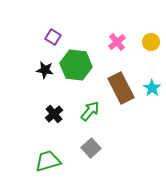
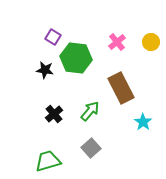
green hexagon: moved 7 px up
cyan star: moved 9 px left, 34 px down
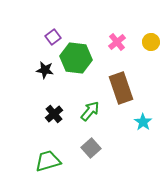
purple square: rotated 21 degrees clockwise
brown rectangle: rotated 8 degrees clockwise
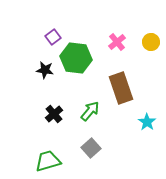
cyan star: moved 4 px right
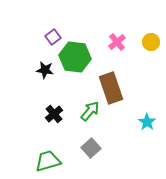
green hexagon: moved 1 px left, 1 px up
brown rectangle: moved 10 px left
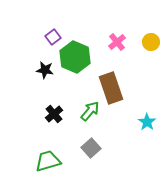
green hexagon: rotated 16 degrees clockwise
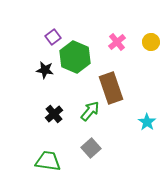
green trapezoid: rotated 24 degrees clockwise
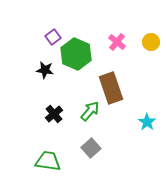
pink cross: rotated 12 degrees counterclockwise
green hexagon: moved 1 px right, 3 px up
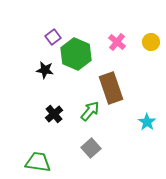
green trapezoid: moved 10 px left, 1 px down
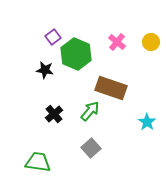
brown rectangle: rotated 52 degrees counterclockwise
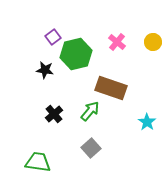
yellow circle: moved 2 px right
green hexagon: rotated 24 degrees clockwise
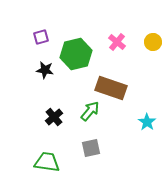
purple square: moved 12 px left; rotated 21 degrees clockwise
black cross: moved 3 px down
gray square: rotated 30 degrees clockwise
green trapezoid: moved 9 px right
